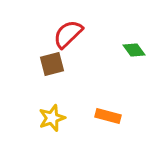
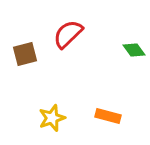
brown square: moved 27 px left, 10 px up
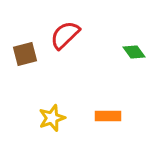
red semicircle: moved 3 px left, 1 px down
green diamond: moved 2 px down
orange rectangle: rotated 15 degrees counterclockwise
